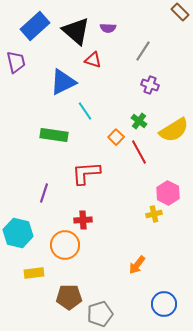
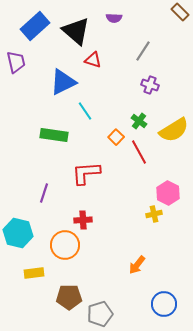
purple semicircle: moved 6 px right, 10 px up
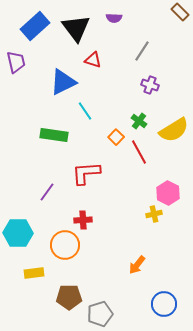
black triangle: moved 3 px up; rotated 12 degrees clockwise
gray line: moved 1 px left
purple line: moved 3 px right, 1 px up; rotated 18 degrees clockwise
cyan hexagon: rotated 12 degrees counterclockwise
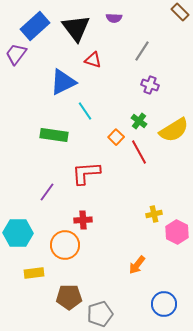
purple trapezoid: moved 8 px up; rotated 130 degrees counterclockwise
pink hexagon: moved 9 px right, 39 px down
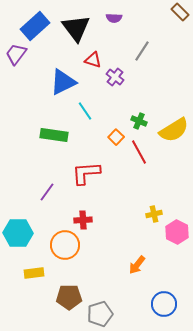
purple cross: moved 35 px left, 8 px up; rotated 18 degrees clockwise
green cross: rotated 14 degrees counterclockwise
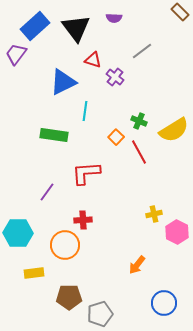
gray line: rotated 20 degrees clockwise
cyan line: rotated 42 degrees clockwise
blue circle: moved 1 px up
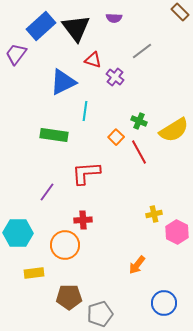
blue rectangle: moved 6 px right
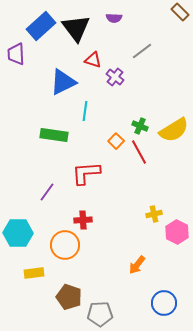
purple trapezoid: rotated 40 degrees counterclockwise
green cross: moved 1 px right, 5 px down
orange square: moved 4 px down
brown pentagon: rotated 20 degrees clockwise
gray pentagon: rotated 15 degrees clockwise
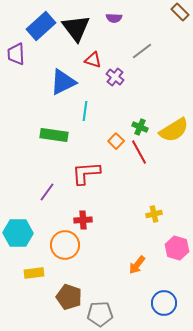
green cross: moved 1 px down
pink hexagon: moved 16 px down; rotated 10 degrees counterclockwise
